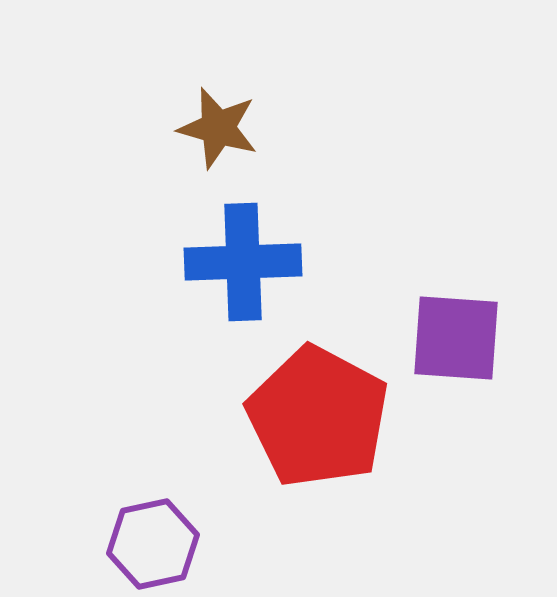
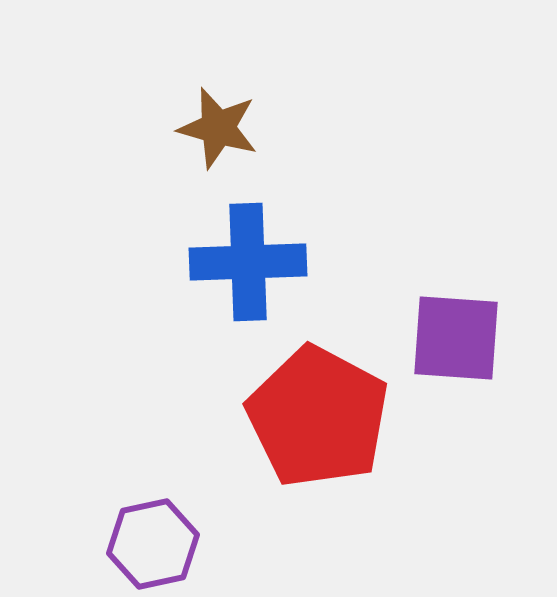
blue cross: moved 5 px right
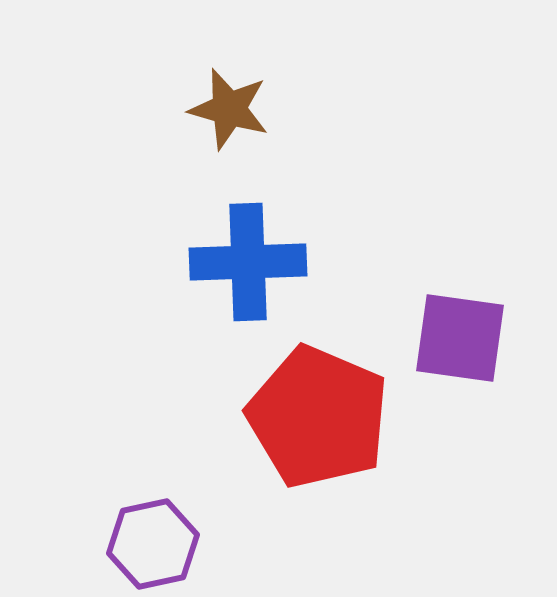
brown star: moved 11 px right, 19 px up
purple square: moved 4 px right; rotated 4 degrees clockwise
red pentagon: rotated 5 degrees counterclockwise
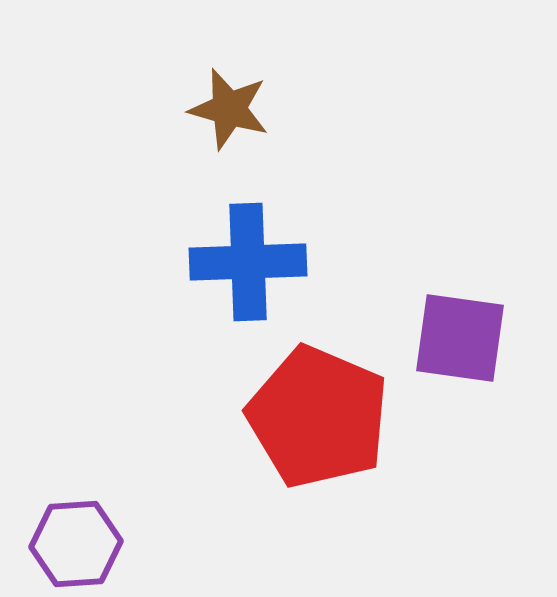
purple hexagon: moved 77 px left; rotated 8 degrees clockwise
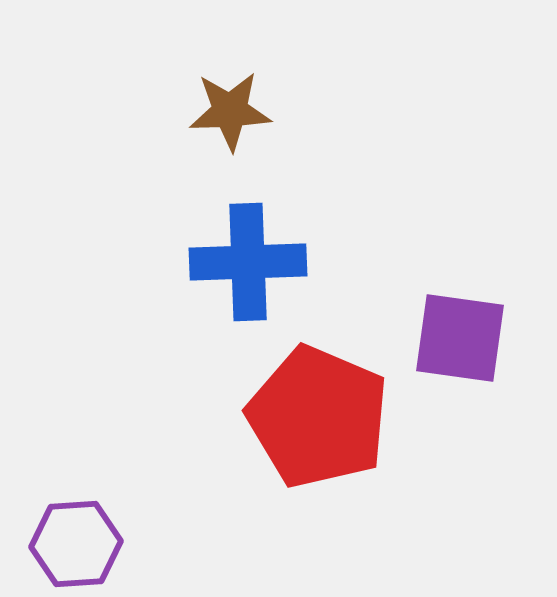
brown star: moved 1 px right, 2 px down; rotated 18 degrees counterclockwise
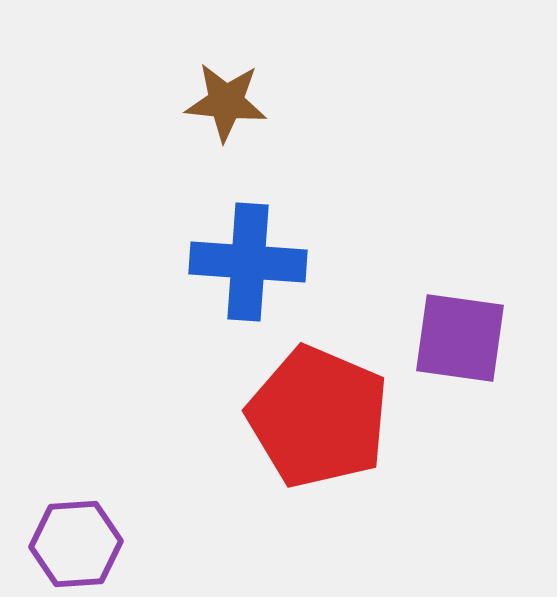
brown star: moved 4 px left, 9 px up; rotated 8 degrees clockwise
blue cross: rotated 6 degrees clockwise
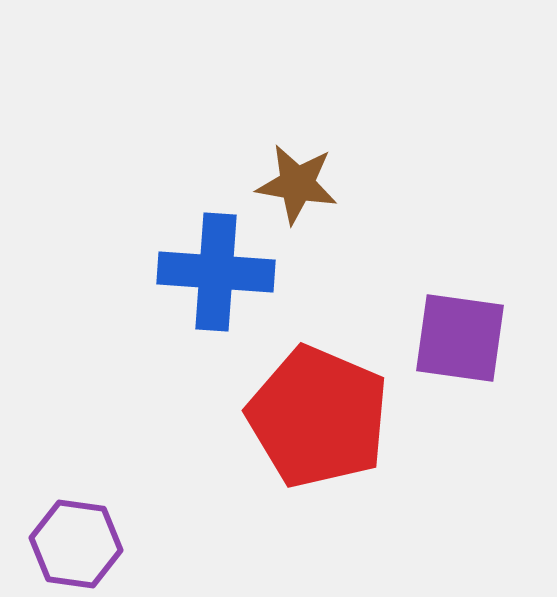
brown star: moved 71 px right, 82 px down; rotated 4 degrees clockwise
blue cross: moved 32 px left, 10 px down
purple hexagon: rotated 12 degrees clockwise
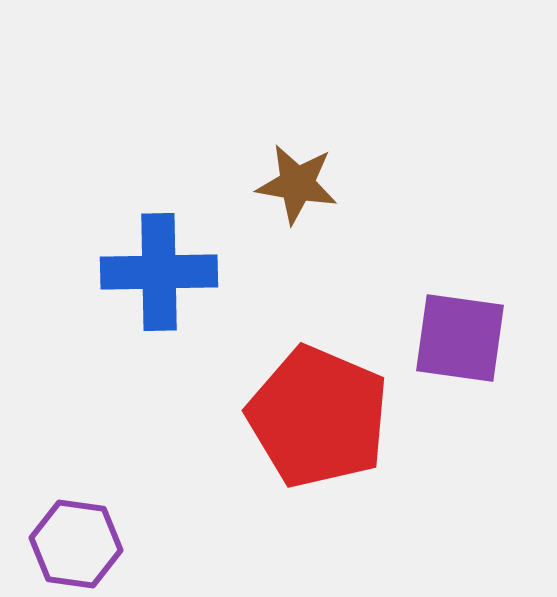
blue cross: moved 57 px left; rotated 5 degrees counterclockwise
